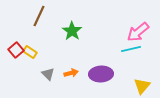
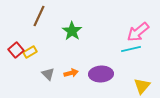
yellow rectangle: rotated 64 degrees counterclockwise
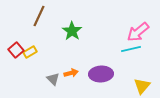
gray triangle: moved 5 px right, 5 px down
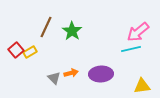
brown line: moved 7 px right, 11 px down
gray triangle: moved 1 px right, 1 px up
yellow triangle: rotated 42 degrees clockwise
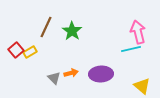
pink arrow: rotated 115 degrees clockwise
yellow triangle: rotated 48 degrees clockwise
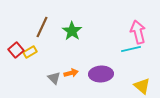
brown line: moved 4 px left
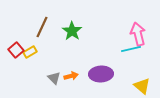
pink arrow: moved 2 px down
orange arrow: moved 3 px down
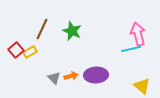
brown line: moved 2 px down
green star: rotated 12 degrees counterclockwise
purple ellipse: moved 5 px left, 1 px down
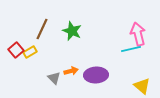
orange arrow: moved 5 px up
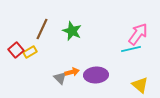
pink arrow: rotated 50 degrees clockwise
orange arrow: moved 1 px right, 1 px down
gray triangle: moved 6 px right
yellow triangle: moved 2 px left, 1 px up
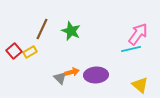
green star: moved 1 px left
red square: moved 2 px left, 1 px down
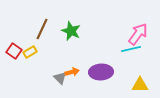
red square: rotated 14 degrees counterclockwise
purple ellipse: moved 5 px right, 3 px up
yellow triangle: rotated 42 degrees counterclockwise
